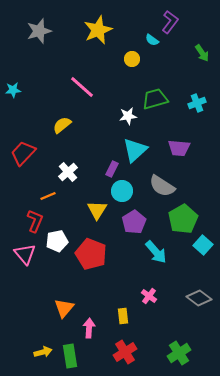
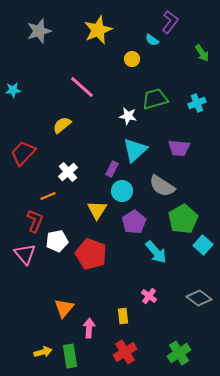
white star: rotated 18 degrees clockwise
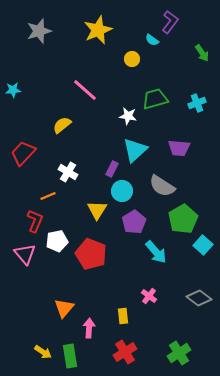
pink line: moved 3 px right, 3 px down
white cross: rotated 18 degrees counterclockwise
yellow arrow: rotated 48 degrees clockwise
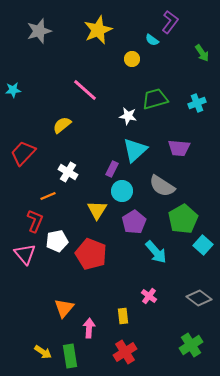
green cross: moved 12 px right, 8 px up
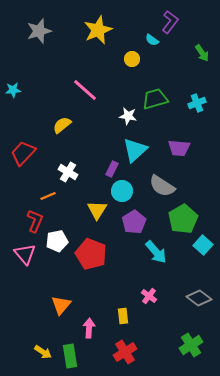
orange triangle: moved 3 px left, 3 px up
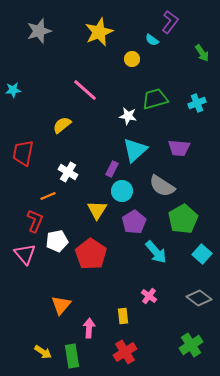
yellow star: moved 1 px right, 2 px down
red trapezoid: rotated 32 degrees counterclockwise
cyan square: moved 1 px left, 9 px down
red pentagon: rotated 12 degrees clockwise
green rectangle: moved 2 px right
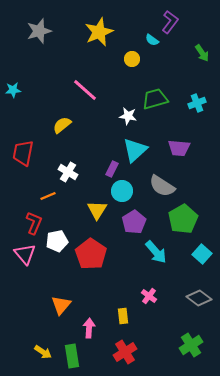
red L-shape: moved 1 px left, 2 px down
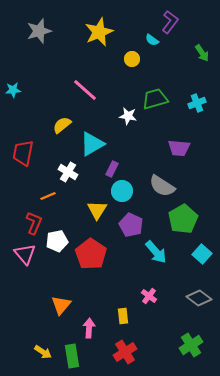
cyan triangle: moved 43 px left, 6 px up; rotated 12 degrees clockwise
purple pentagon: moved 3 px left, 3 px down; rotated 15 degrees counterclockwise
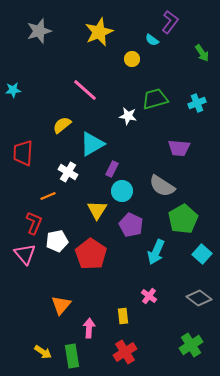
red trapezoid: rotated 8 degrees counterclockwise
cyan arrow: rotated 65 degrees clockwise
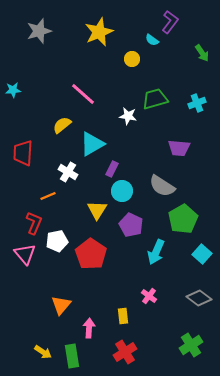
pink line: moved 2 px left, 4 px down
